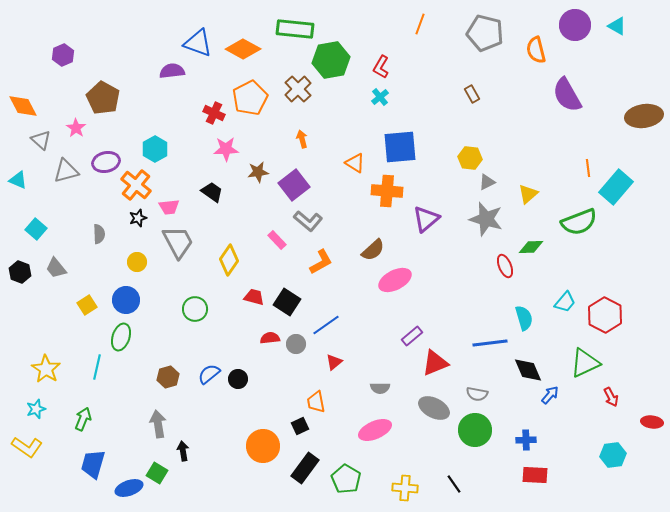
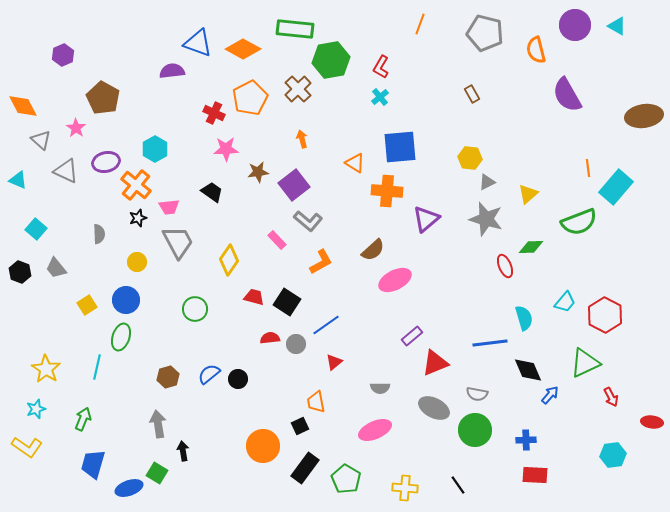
gray triangle at (66, 171): rotated 40 degrees clockwise
black line at (454, 484): moved 4 px right, 1 px down
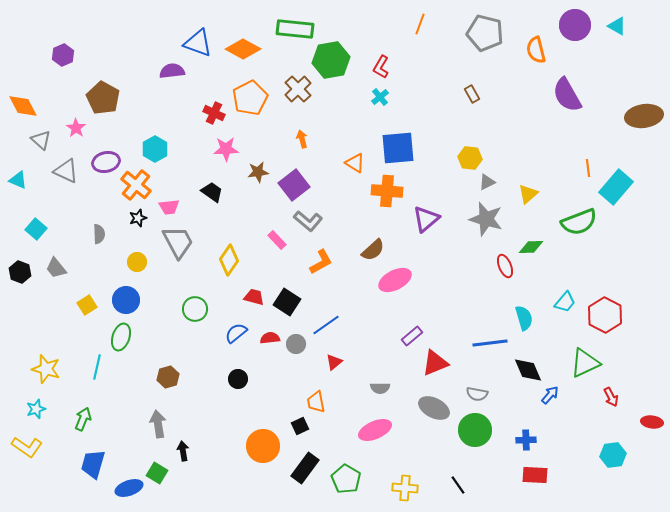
blue square at (400, 147): moved 2 px left, 1 px down
yellow star at (46, 369): rotated 16 degrees counterclockwise
blue semicircle at (209, 374): moved 27 px right, 41 px up
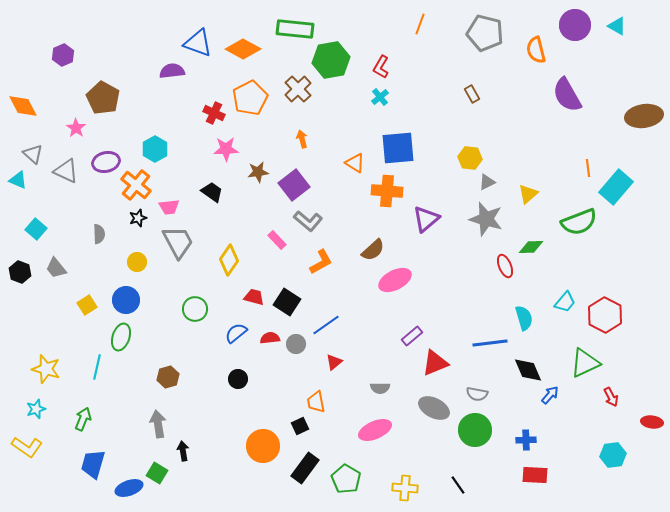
gray triangle at (41, 140): moved 8 px left, 14 px down
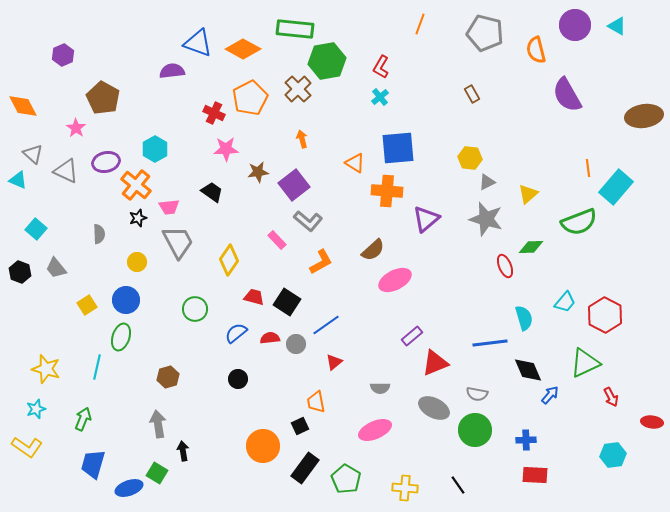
green hexagon at (331, 60): moved 4 px left, 1 px down
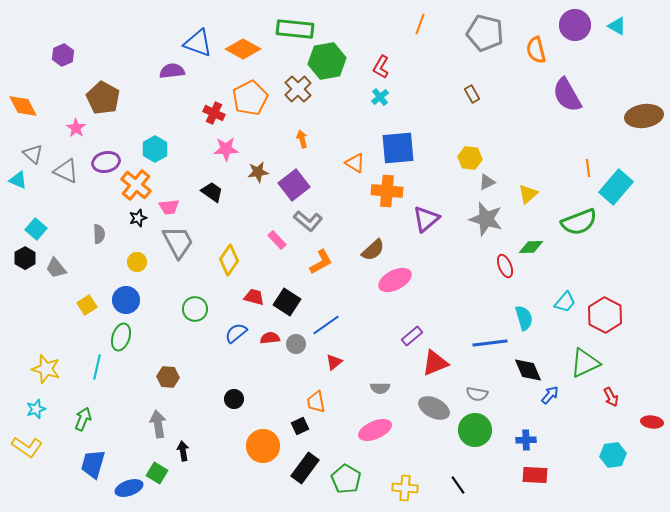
black hexagon at (20, 272): moved 5 px right, 14 px up; rotated 10 degrees clockwise
brown hexagon at (168, 377): rotated 20 degrees clockwise
black circle at (238, 379): moved 4 px left, 20 px down
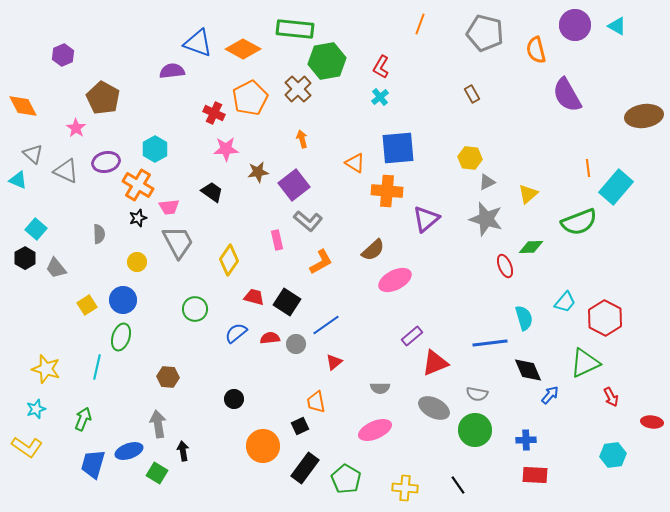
orange cross at (136, 185): moved 2 px right; rotated 8 degrees counterclockwise
pink rectangle at (277, 240): rotated 30 degrees clockwise
blue circle at (126, 300): moved 3 px left
red hexagon at (605, 315): moved 3 px down
blue ellipse at (129, 488): moved 37 px up
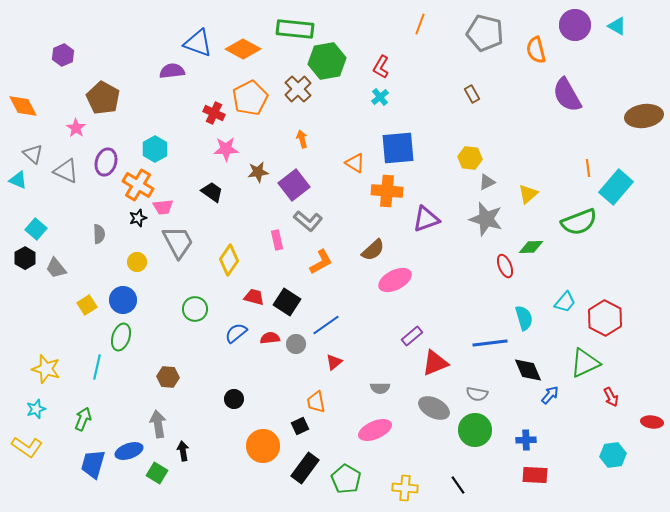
purple ellipse at (106, 162): rotated 60 degrees counterclockwise
pink trapezoid at (169, 207): moved 6 px left
purple triangle at (426, 219): rotated 20 degrees clockwise
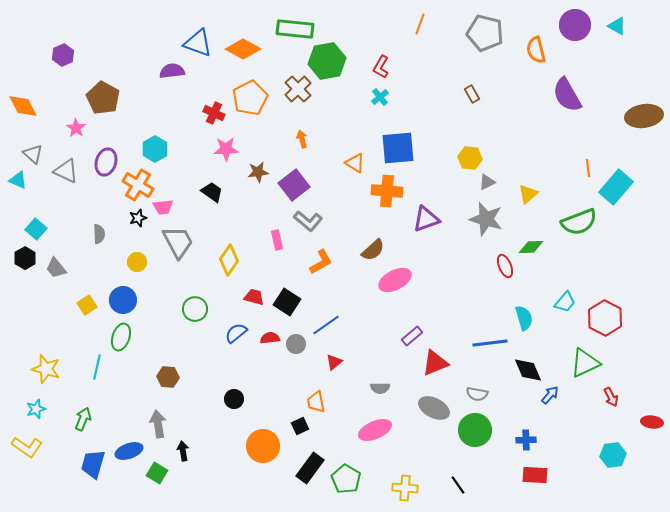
black rectangle at (305, 468): moved 5 px right
